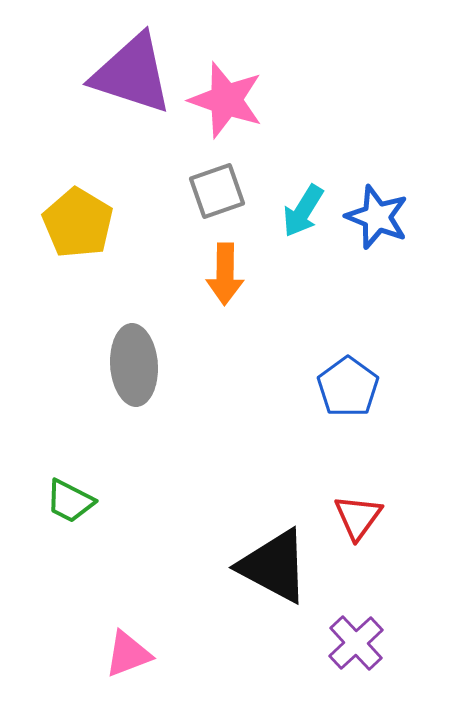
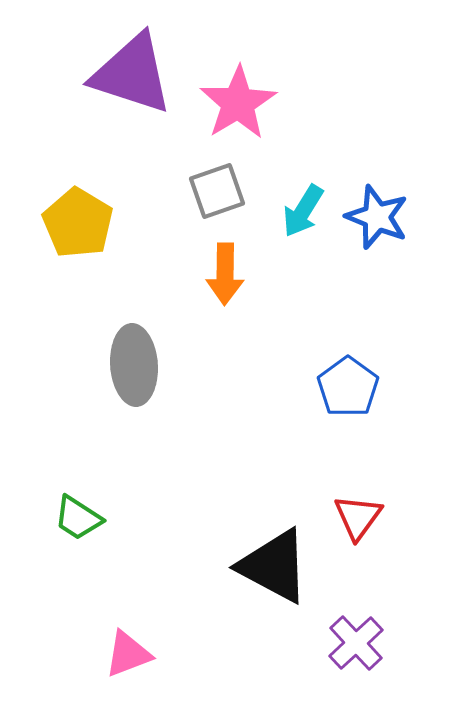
pink star: moved 12 px right, 3 px down; rotated 22 degrees clockwise
green trapezoid: moved 8 px right, 17 px down; rotated 6 degrees clockwise
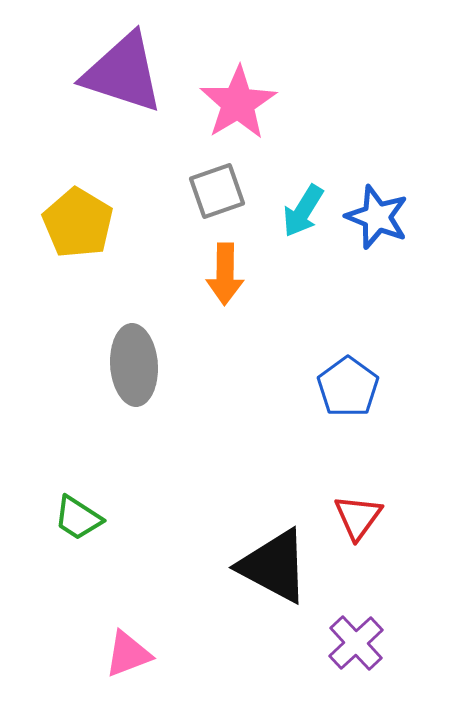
purple triangle: moved 9 px left, 1 px up
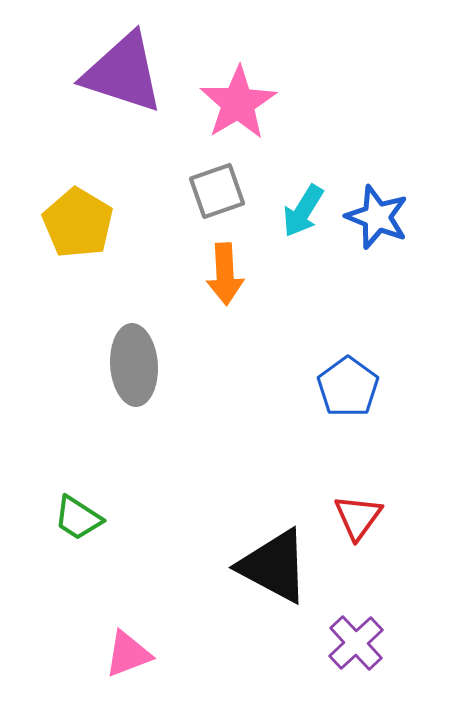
orange arrow: rotated 4 degrees counterclockwise
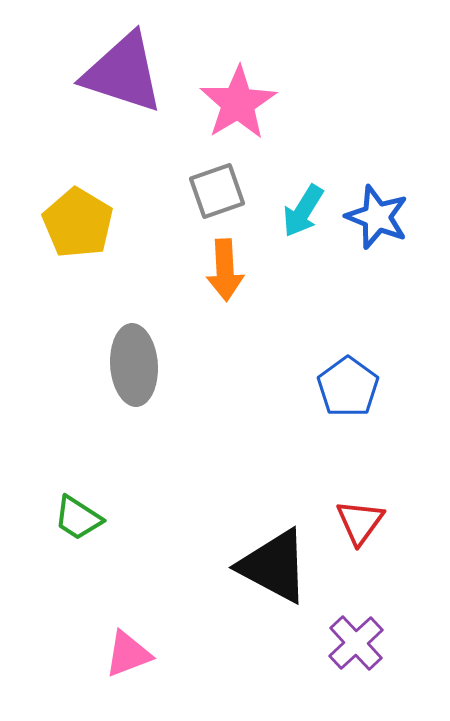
orange arrow: moved 4 px up
red triangle: moved 2 px right, 5 px down
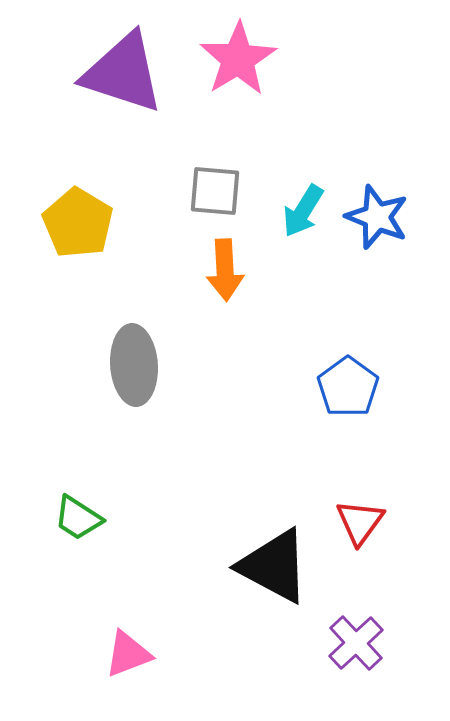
pink star: moved 44 px up
gray square: moved 2 px left; rotated 24 degrees clockwise
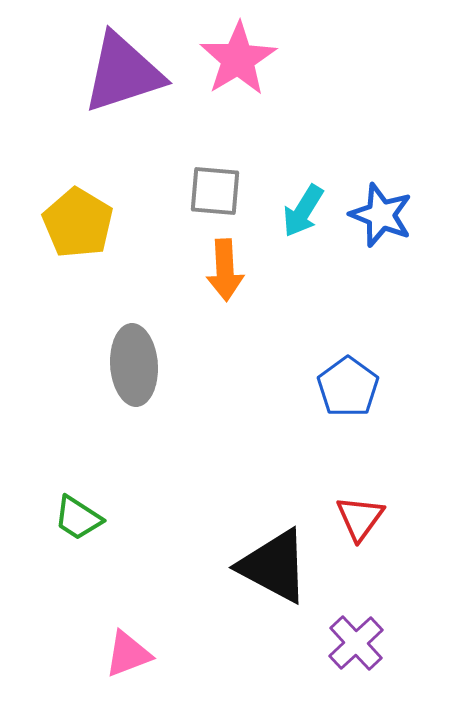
purple triangle: rotated 36 degrees counterclockwise
blue star: moved 4 px right, 2 px up
red triangle: moved 4 px up
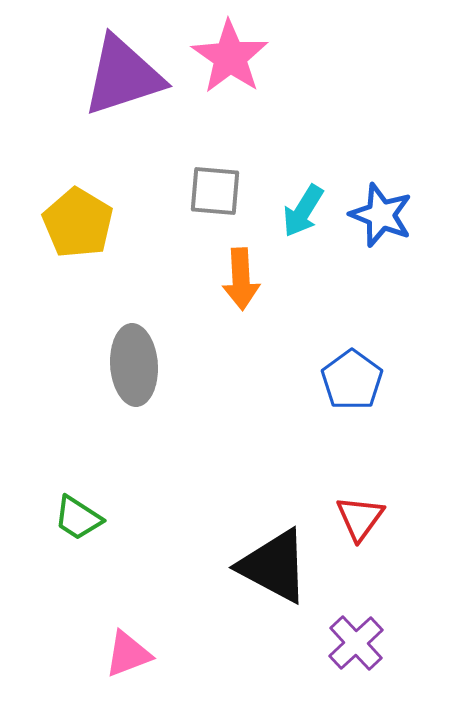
pink star: moved 8 px left, 2 px up; rotated 6 degrees counterclockwise
purple triangle: moved 3 px down
orange arrow: moved 16 px right, 9 px down
blue pentagon: moved 4 px right, 7 px up
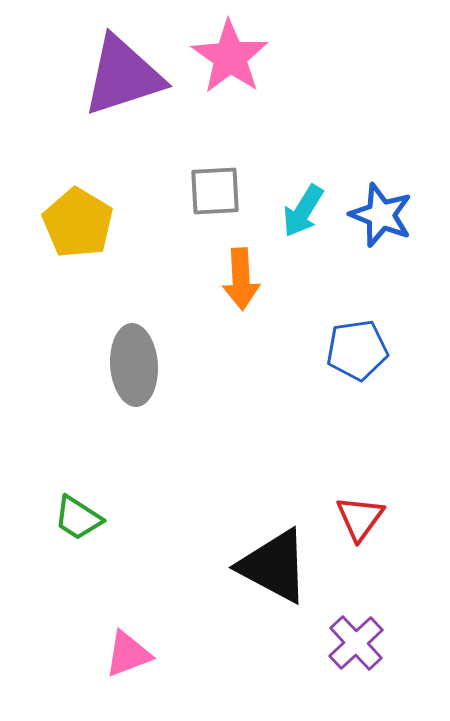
gray square: rotated 8 degrees counterclockwise
blue pentagon: moved 5 px right, 30 px up; rotated 28 degrees clockwise
